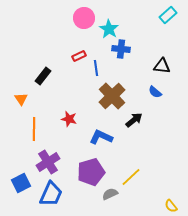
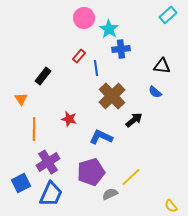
blue cross: rotated 12 degrees counterclockwise
red rectangle: rotated 24 degrees counterclockwise
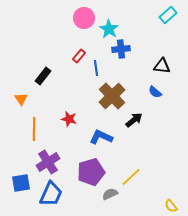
blue square: rotated 18 degrees clockwise
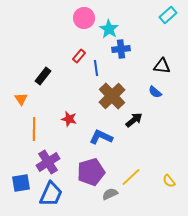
yellow semicircle: moved 2 px left, 25 px up
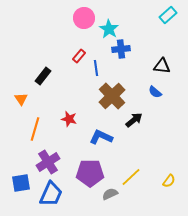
orange line: moved 1 px right; rotated 15 degrees clockwise
purple pentagon: moved 1 px left, 1 px down; rotated 16 degrees clockwise
yellow semicircle: rotated 104 degrees counterclockwise
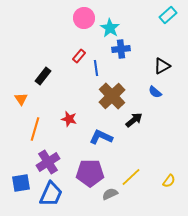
cyan star: moved 1 px right, 1 px up
black triangle: rotated 36 degrees counterclockwise
